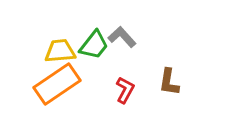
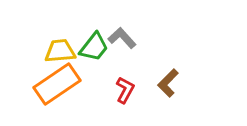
gray L-shape: moved 1 px down
green trapezoid: moved 2 px down
brown L-shape: moved 1 px left, 1 px down; rotated 36 degrees clockwise
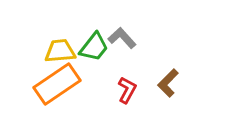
red L-shape: moved 2 px right
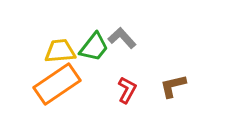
brown L-shape: moved 5 px right, 3 px down; rotated 32 degrees clockwise
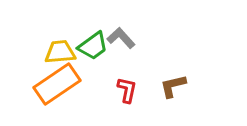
gray L-shape: moved 1 px left
green trapezoid: moved 1 px left, 1 px up; rotated 16 degrees clockwise
yellow trapezoid: moved 1 px down
red L-shape: rotated 16 degrees counterclockwise
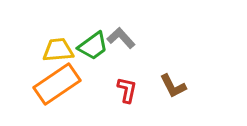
yellow trapezoid: moved 2 px left, 2 px up
brown L-shape: rotated 104 degrees counterclockwise
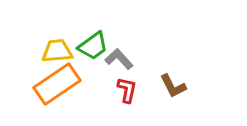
gray L-shape: moved 2 px left, 21 px down
yellow trapezoid: moved 1 px left, 1 px down
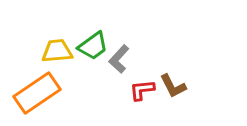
gray L-shape: rotated 96 degrees counterclockwise
orange rectangle: moved 20 px left, 9 px down
red L-shape: moved 15 px right; rotated 108 degrees counterclockwise
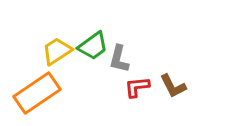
yellow trapezoid: rotated 28 degrees counterclockwise
gray L-shape: rotated 28 degrees counterclockwise
red L-shape: moved 5 px left, 3 px up
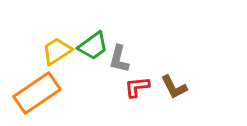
brown L-shape: moved 1 px right, 1 px down
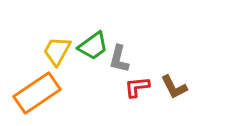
yellow trapezoid: rotated 28 degrees counterclockwise
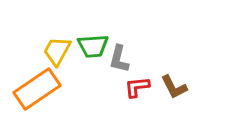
green trapezoid: rotated 32 degrees clockwise
orange rectangle: moved 4 px up
